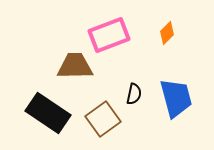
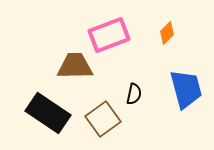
blue trapezoid: moved 10 px right, 9 px up
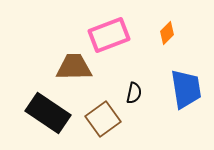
brown trapezoid: moved 1 px left, 1 px down
blue trapezoid: rotated 6 degrees clockwise
black semicircle: moved 1 px up
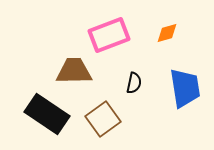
orange diamond: rotated 30 degrees clockwise
brown trapezoid: moved 4 px down
blue trapezoid: moved 1 px left, 1 px up
black semicircle: moved 10 px up
black rectangle: moved 1 px left, 1 px down
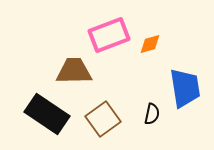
orange diamond: moved 17 px left, 11 px down
black semicircle: moved 18 px right, 31 px down
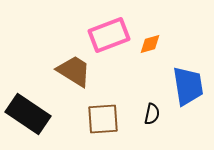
brown trapezoid: rotated 33 degrees clockwise
blue trapezoid: moved 3 px right, 2 px up
black rectangle: moved 19 px left
brown square: rotated 32 degrees clockwise
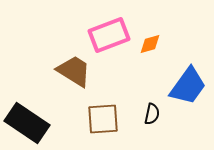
blue trapezoid: rotated 45 degrees clockwise
black rectangle: moved 1 px left, 9 px down
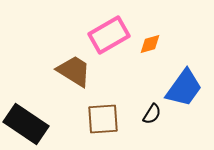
pink rectangle: rotated 9 degrees counterclockwise
blue trapezoid: moved 4 px left, 2 px down
black semicircle: rotated 20 degrees clockwise
black rectangle: moved 1 px left, 1 px down
